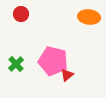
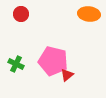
orange ellipse: moved 3 px up
green cross: rotated 21 degrees counterclockwise
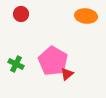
orange ellipse: moved 3 px left, 2 px down
pink pentagon: rotated 16 degrees clockwise
red triangle: moved 1 px up
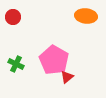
red circle: moved 8 px left, 3 px down
pink pentagon: moved 1 px right, 1 px up
red triangle: moved 3 px down
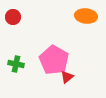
green cross: rotated 14 degrees counterclockwise
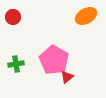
orange ellipse: rotated 35 degrees counterclockwise
green cross: rotated 21 degrees counterclockwise
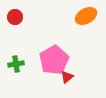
red circle: moved 2 px right
pink pentagon: rotated 12 degrees clockwise
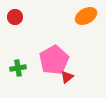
green cross: moved 2 px right, 4 px down
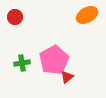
orange ellipse: moved 1 px right, 1 px up
green cross: moved 4 px right, 5 px up
